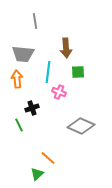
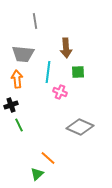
pink cross: moved 1 px right
black cross: moved 21 px left, 3 px up
gray diamond: moved 1 px left, 1 px down
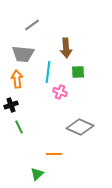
gray line: moved 3 px left, 4 px down; rotated 63 degrees clockwise
green line: moved 2 px down
orange line: moved 6 px right, 4 px up; rotated 42 degrees counterclockwise
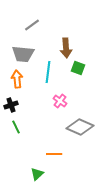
green square: moved 4 px up; rotated 24 degrees clockwise
pink cross: moved 9 px down; rotated 16 degrees clockwise
green line: moved 3 px left
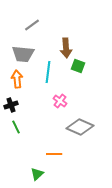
green square: moved 2 px up
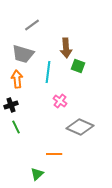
gray trapezoid: rotated 10 degrees clockwise
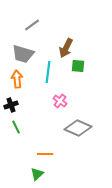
brown arrow: rotated 30 degrees clockwise
green square: rotated 16 degrees counterclockwise
gray diamond: moved 2 px left, 1 px down
orange line: moved 9 px left
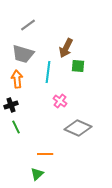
gray line: moved 4 px left
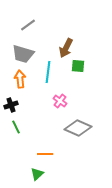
orange arrow: moved 3 px right
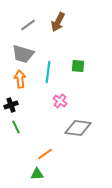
brown arrow: moved 8 px left, 26 px up
gray diamond: rotated 16 degrees counterclockwise
orange line: rotated 35 degrees counterclockwise
green triangle: rotated 40 degrees clockwise
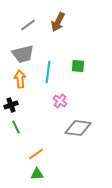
gray trapezoid: rotated 30 degrees counterclockwise
orange line: moved 9 px left
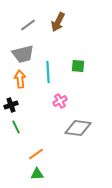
cyan line: rotated 10 degrees counterclockwise
pink cross: rotated 24 degrees clockwise
